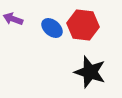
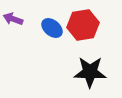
red hexagon: rotated 16 degrees counterclockwise
black star: rotated 16 degrees counterclockwise
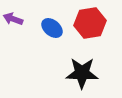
red hexagon: moved 7 px right, 2 px up
black star: moved 8 px left, 1 px down
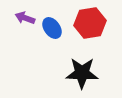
purple arrow: moved 12 px right, 1 px up
blue ellipse: rotated 15 degrees clockwise
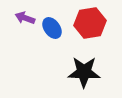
black star: moved 2 px right, 1 px up
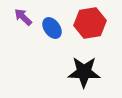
purple arrow: moved 2 px left, 1 px up; rotated 24 degrees clockwise
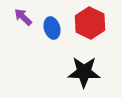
red hexagon: rotated 24 degrees counterclockwise
blue ellipse: rotated 20 degrees clockwise
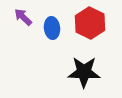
blue ellipse: rotated 10 degrees clockwise
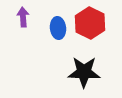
purple arrow: rotated 42 degrees clockwise
blue ellipse: moved 6 px right
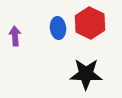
purple arrow: moved 8 px left, 19 px down
black star: moved 2 px right, 2 px down
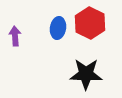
blue ellipse: rotated 15 degrees clockwise
